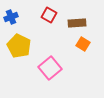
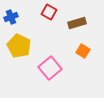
red square: moved 3 px up
brown rectangle: rotated 12 degrees counterclockwise
orange square: moved 7 px down
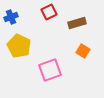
red square: rotated 35 degrees clockwise
pink square: moved 2 px down; rotated 20 degrees clockwise
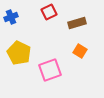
yellow pentagon: moved 7 px down
orange square: moved 3 px left
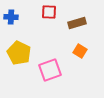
red square: rotated 28 degrees clockwise
blue cross: rotated 24 degrees clockwise
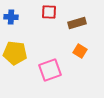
yellow pentagon: moved 4 px left; rotated 20 degrees counterclockwise
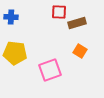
red square: moved 10 px right
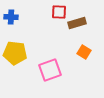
orange square: moved 4 px right, 1 px down
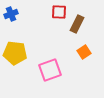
blue cross: moved 3 px up; rotated 24 degrees counterclockwise
brown rectangle: moved 1 px down; rotated 48 degrees counterclockwise
orange square: rotated 24 degrees clockwise
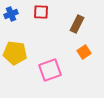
red square: moved 18 px left
